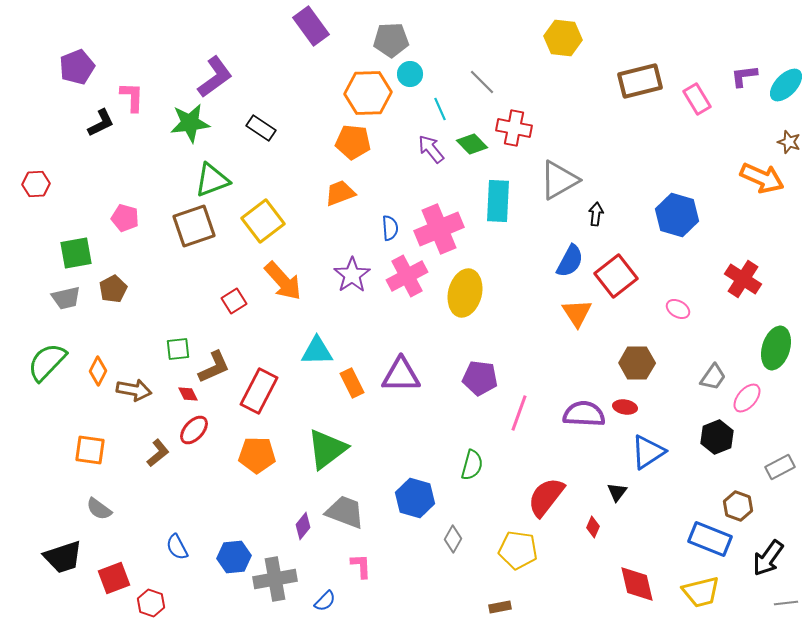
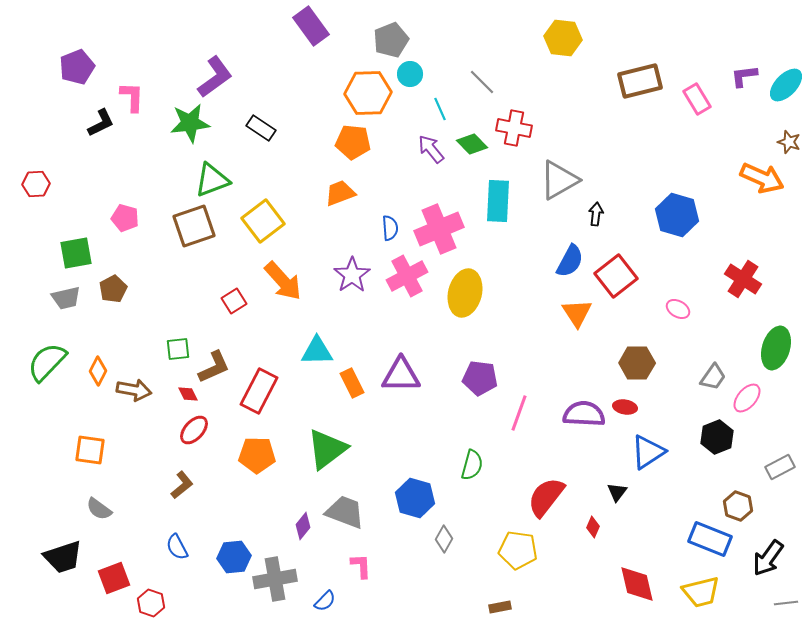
gray pentagon at (391, 40): rotated 20 degrees counterclockwise
brown L-shape at (158, 453): moved 24 px right, 32 px down
gray diamond at (453, 539): moved 9 px left
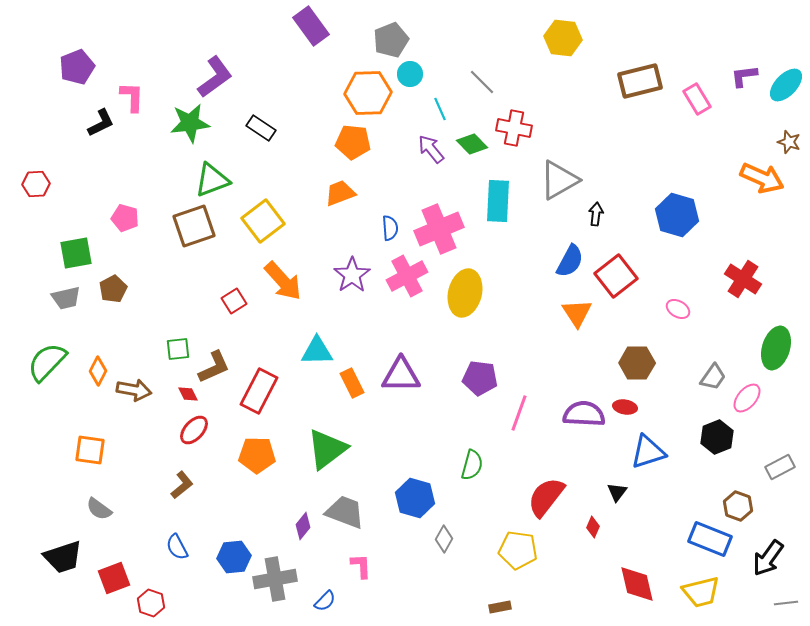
blue triangle at (648, 452): rotated 15 degrees clockwise
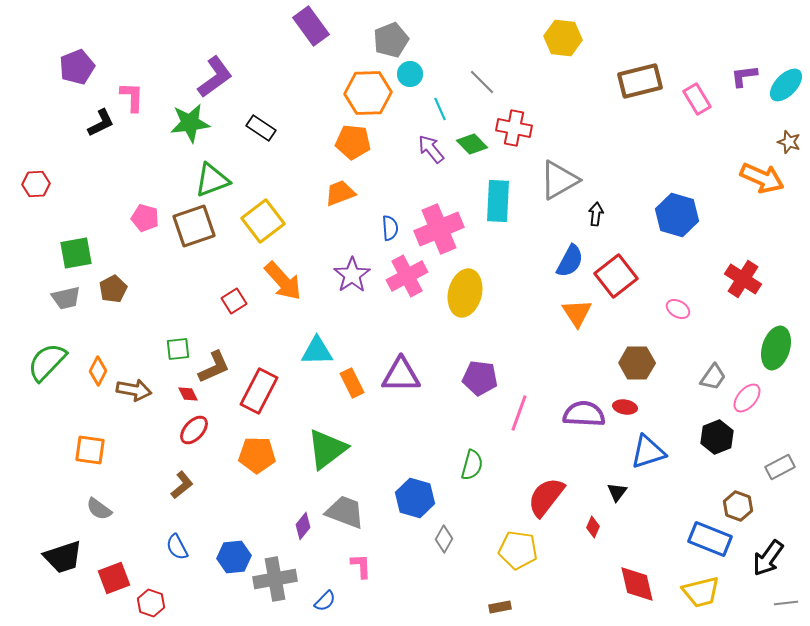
pink pentagon at (125, 218): moved 20 px right
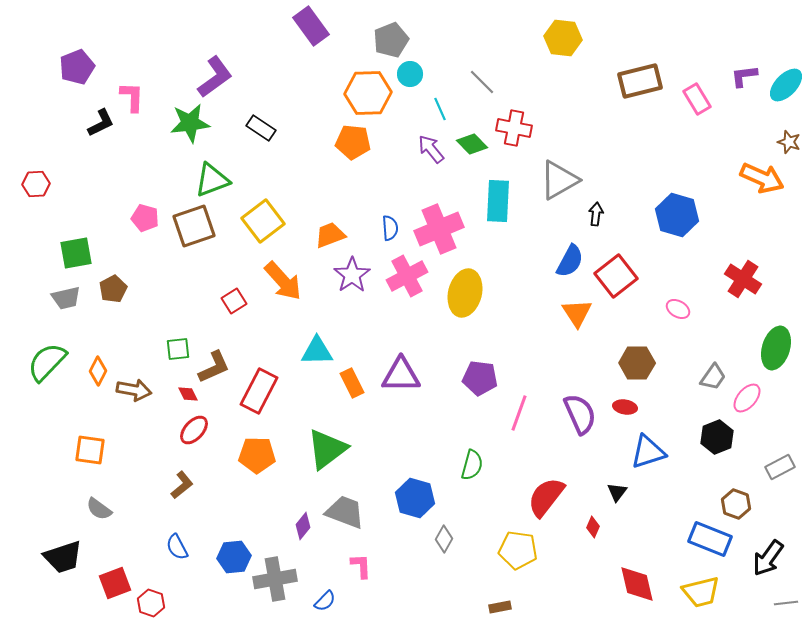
orange trapezoid at (340, 193): moved 10 px left, 42 px down
purple semicircle at (584, 414): moved 4 px left; rotated 63 degrees clockwise
brown hexagon at (738, 506): moved 2 px left, 2 px up
red square at (114, 578): moved 1 px right, 5 px down
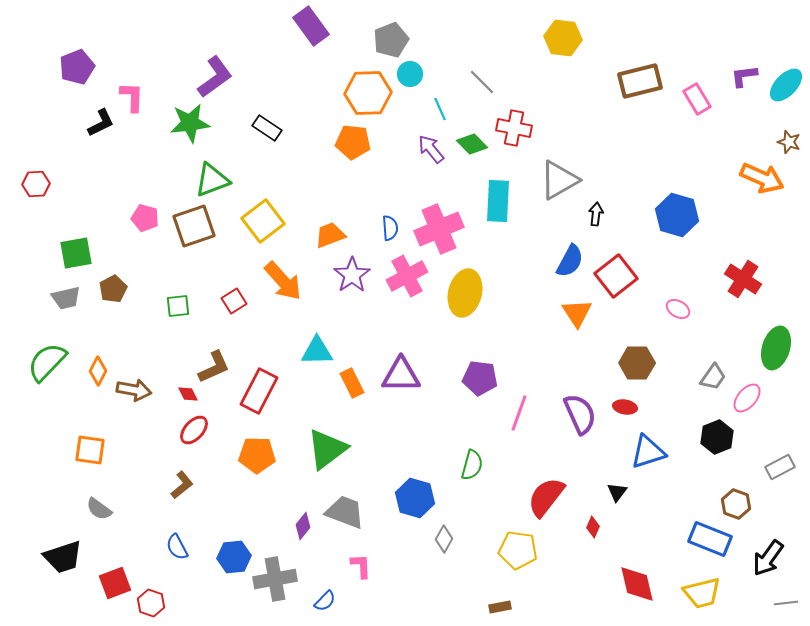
black rectangle at (261, 128): moved 6 px right
green square at (178, 349): moved 43 px up
yellow trapezoid at (701, 592): moved 1 px right, 1 px down
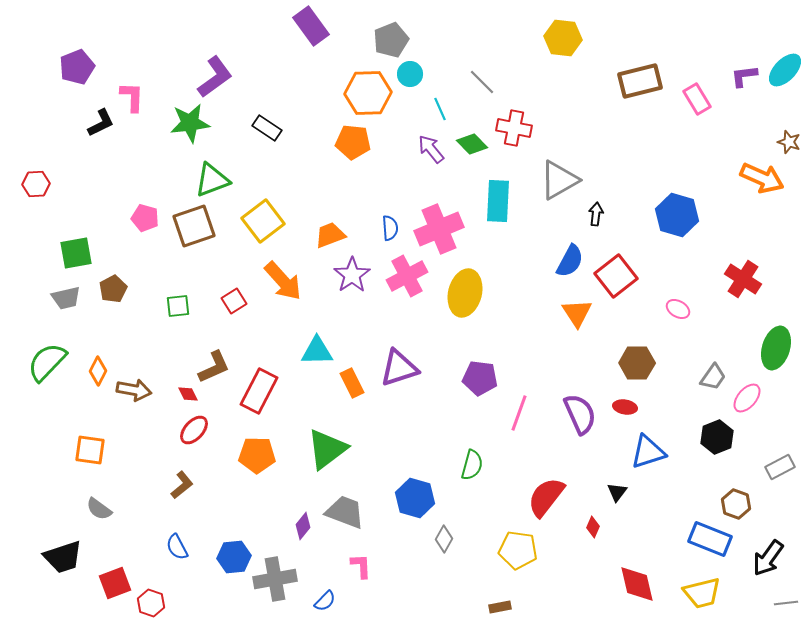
cyan ellipse at (786, 85): moved 1 px left, 15 px up
purple triangle at (401, 375): moved 2 px left, 7 px up; rotated 18 degrees counterclockwise
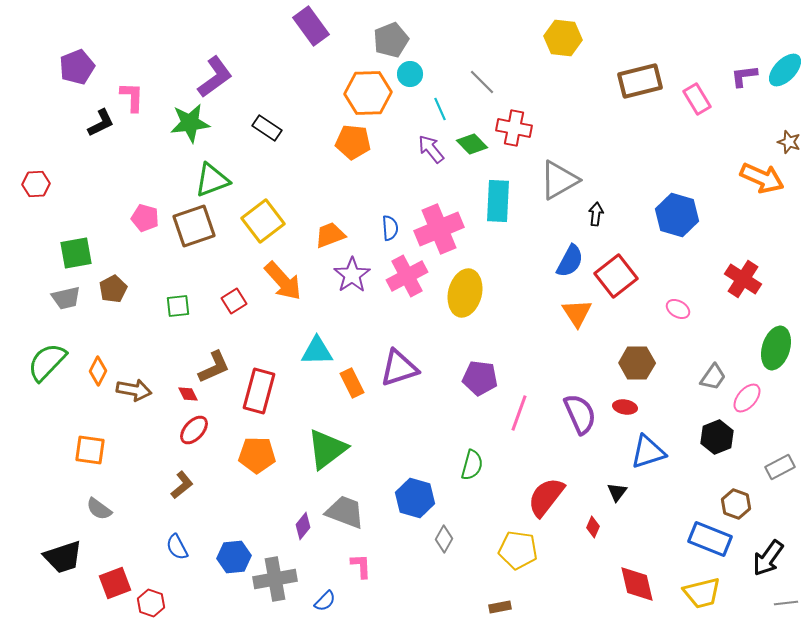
red rectangle at (259, 391): rotated 12 degrees counterclockwise
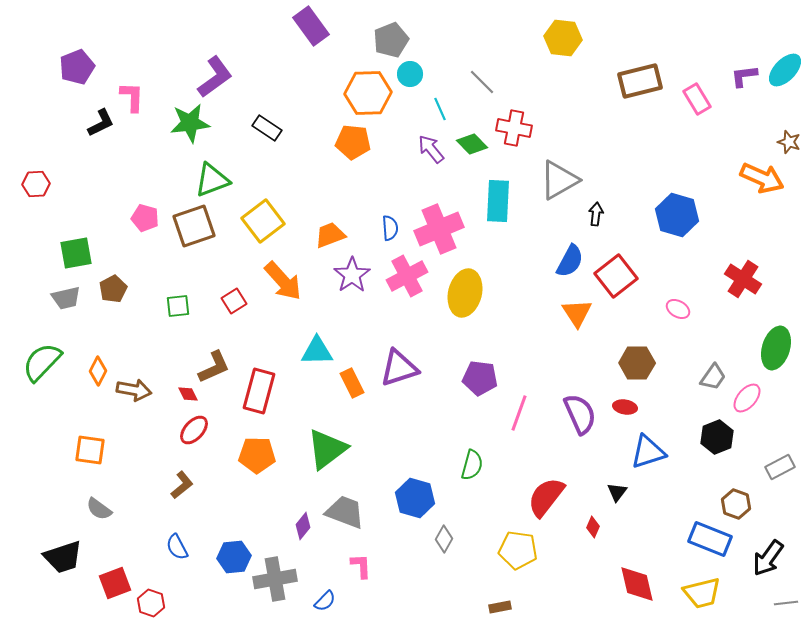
green semicircle at (47, 362): moved 5 px left
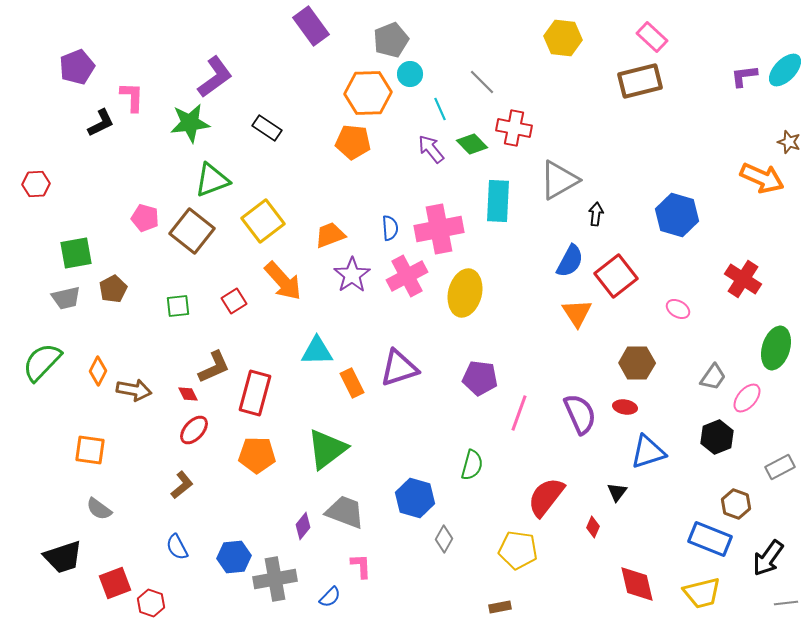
pink rectangle at (697, 99): moved 45 px left, 62 px up; rotated 16 degrees counterclockwise
brown square at (194, 226): moved 2 px left, 5 px down; rotated 33 degrees counterclockwise
pink cross at (439, 229): rotated 12 degrees clockwise
red rectangle at (259, 391): moved 4 px left, 2 px down
blue semicircle at (325, 601): moved 5 px right, 4 px up
